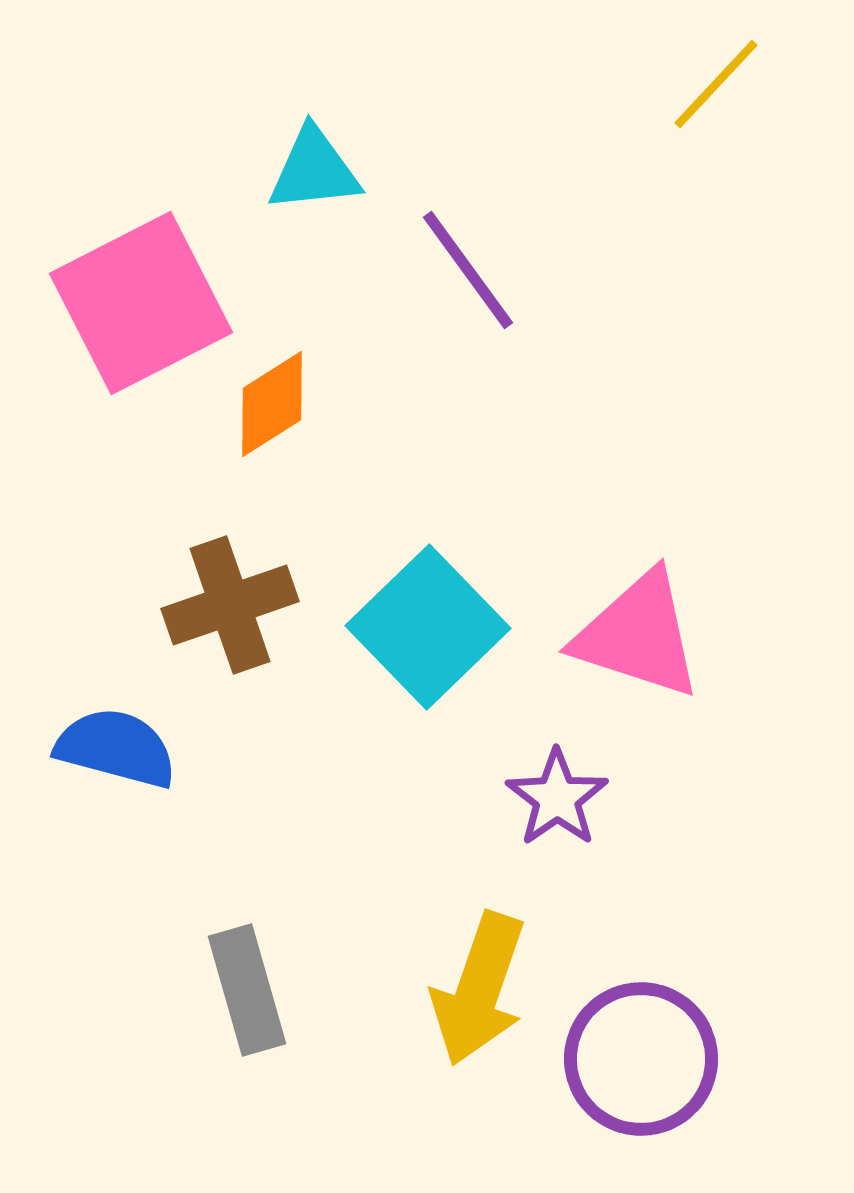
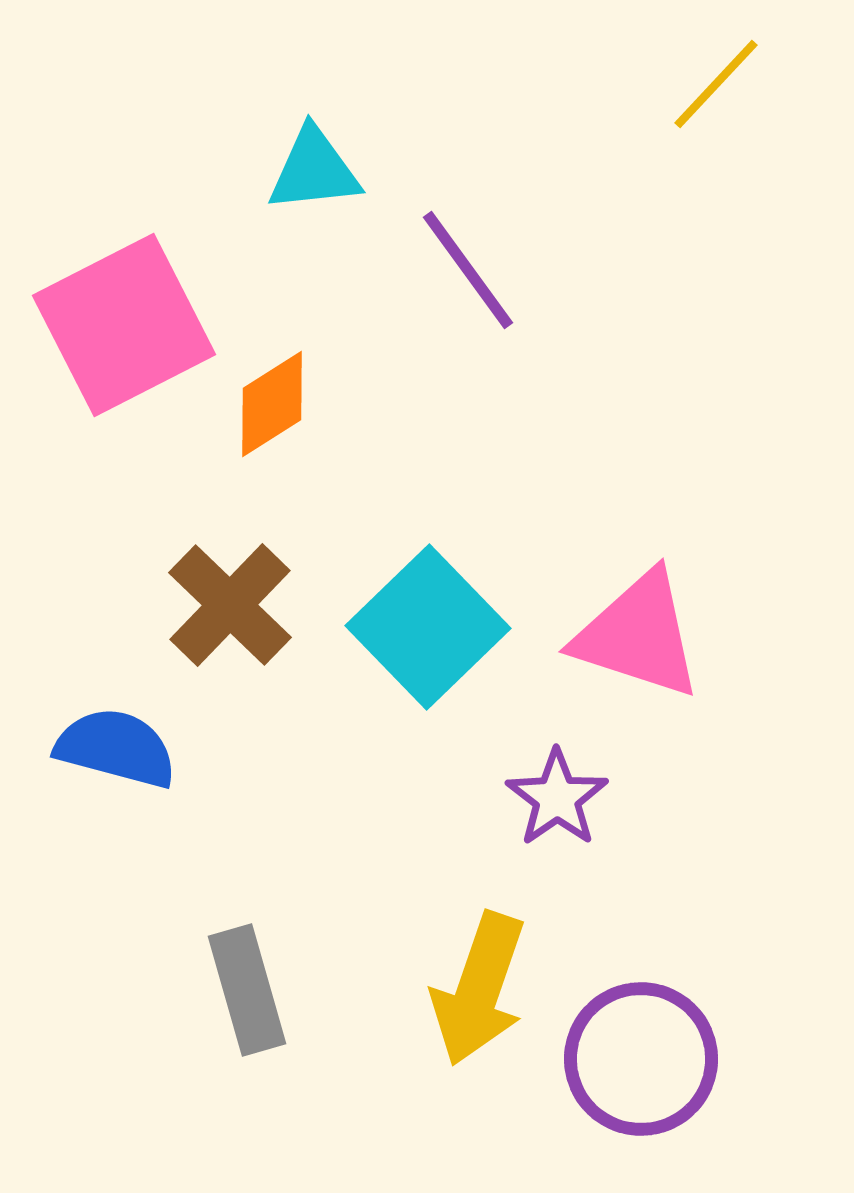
pink square: moved 17 px left, 22 px down
brown cross: rotated 27 degrees counterclockwise
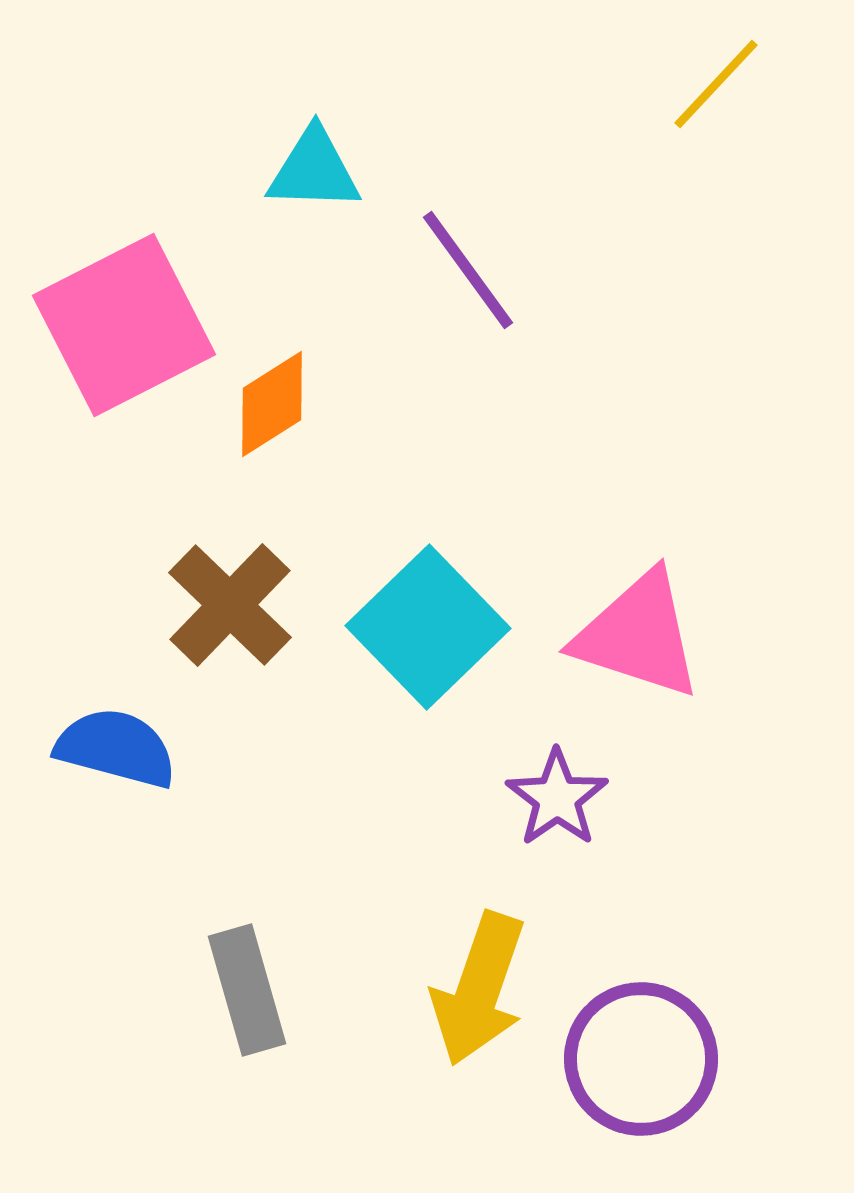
cyan triangle: rotated 8 degrees clockwise
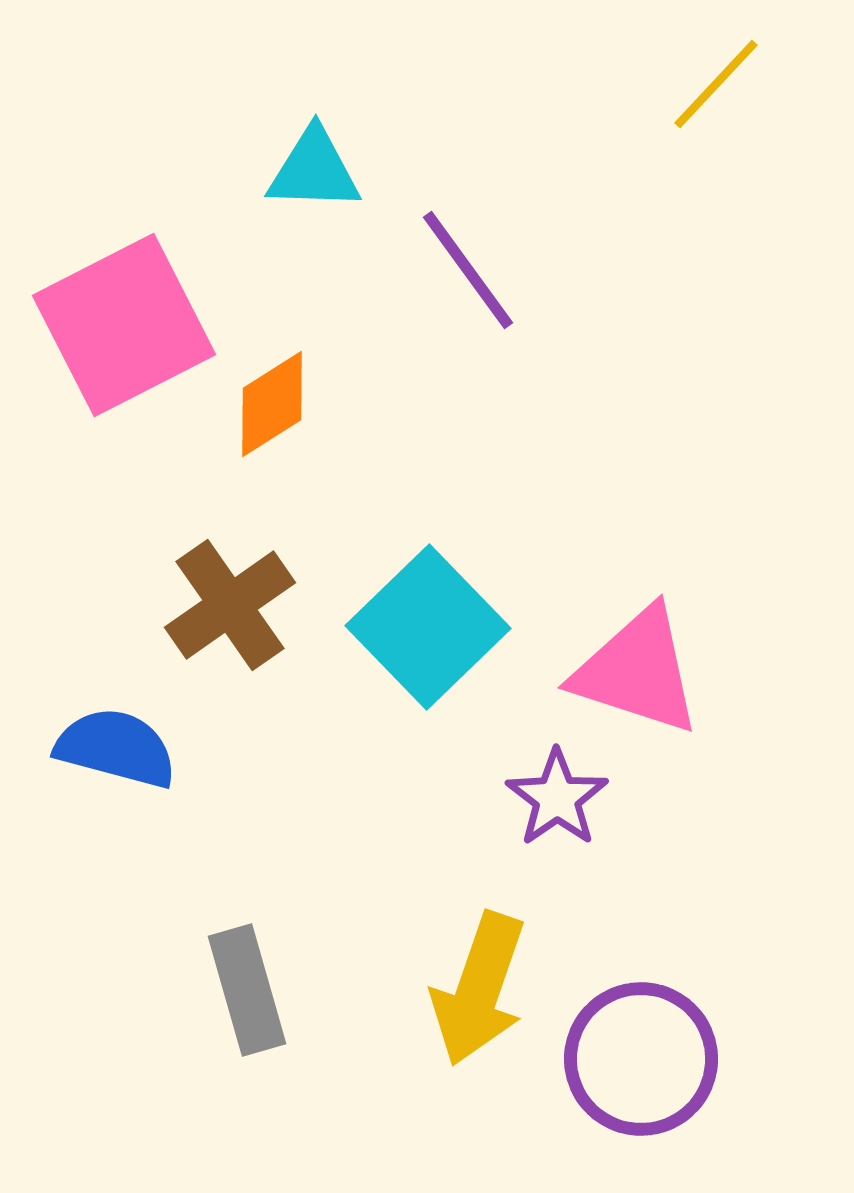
brown cross: rotated 11 degrees clockwise
pink triangle: moved 1 px left, 36 px down
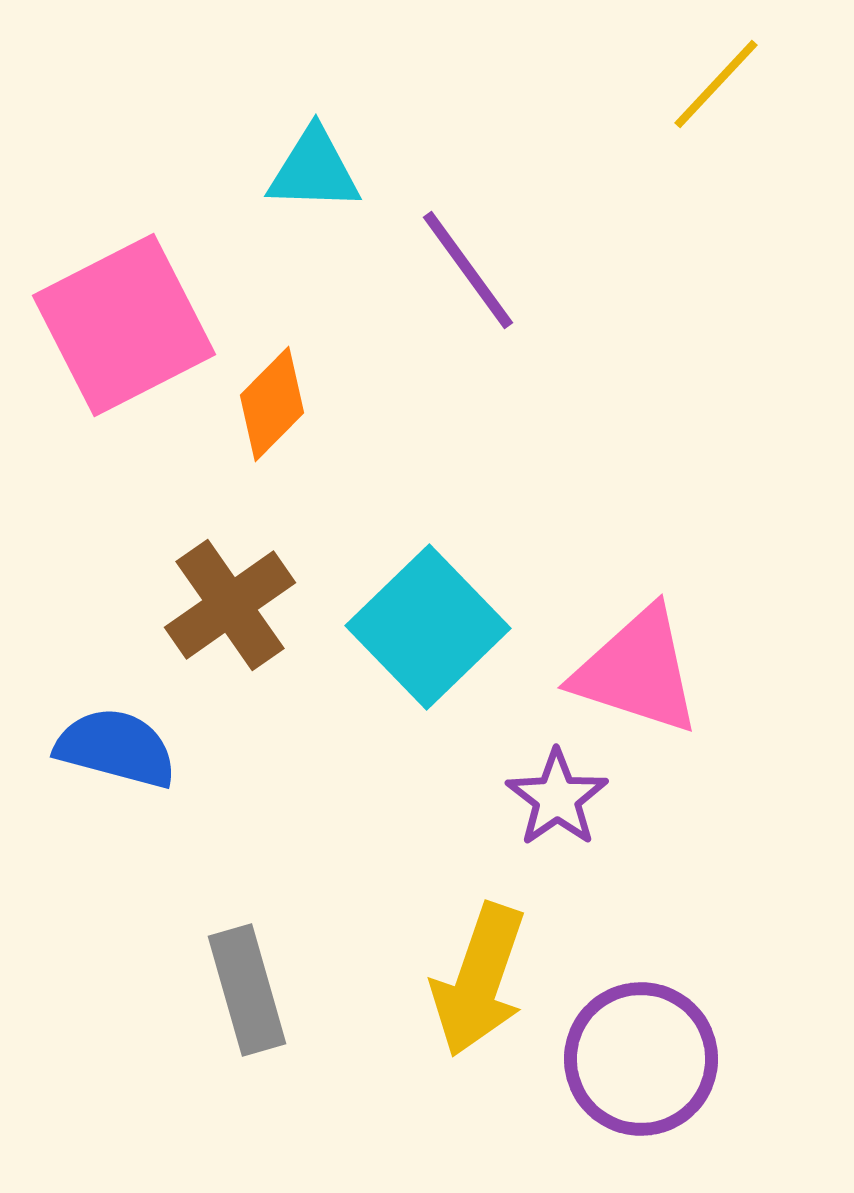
orange diamond: rotated 13 degrees counterclockwise
yellow arrow: moved 9 px up
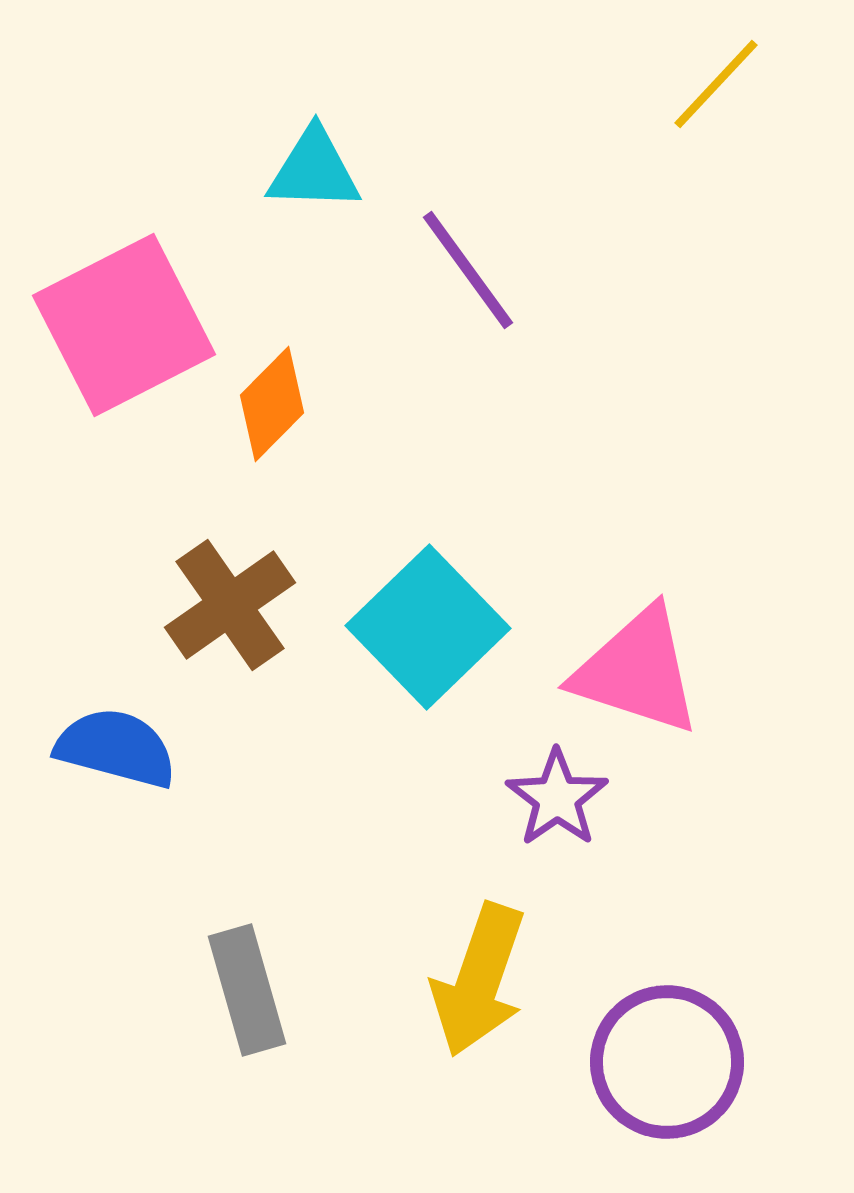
purple circle: moved 26 px right, 3 px down
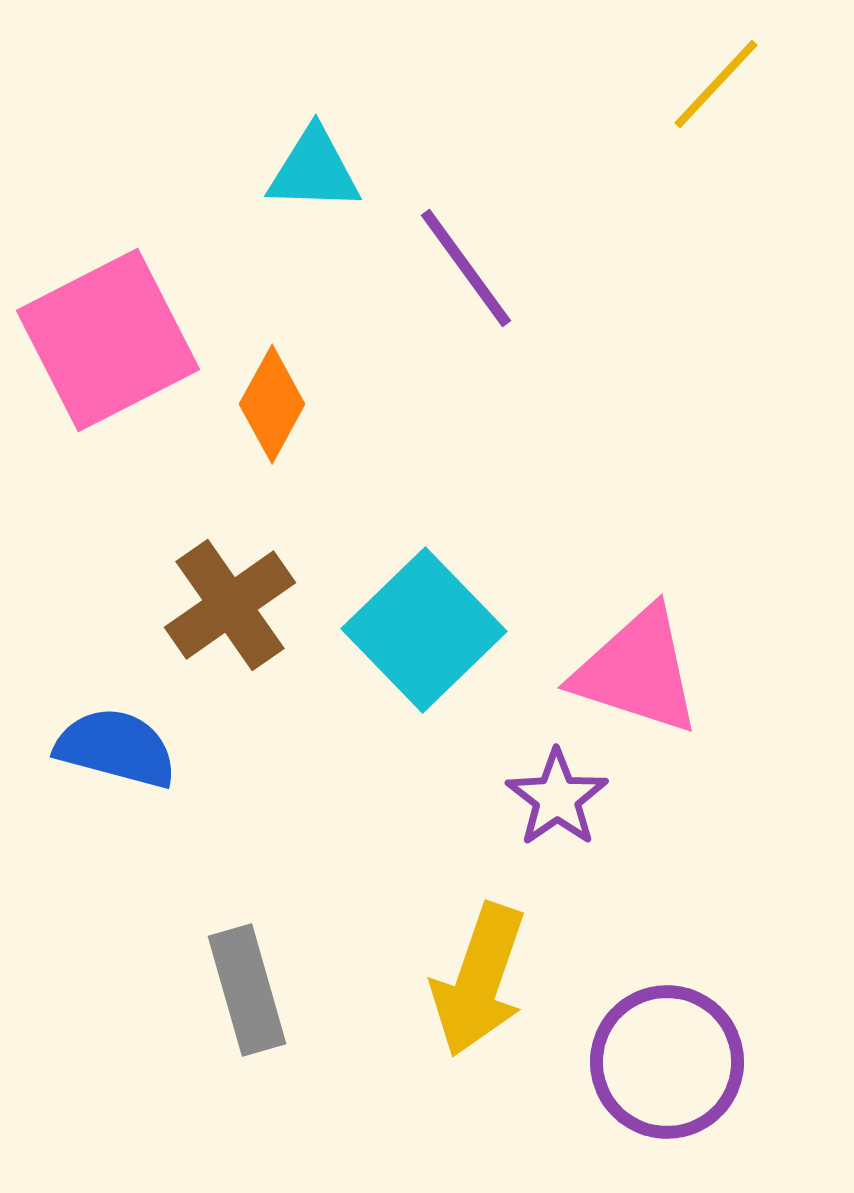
purple line: moved 2 px left, 2 px up
pink square: moved 16 px left, 15 px down
orange diamond: rotated 16 degrees counterclockwise
cyan square: moved 4 px left, 3 px down
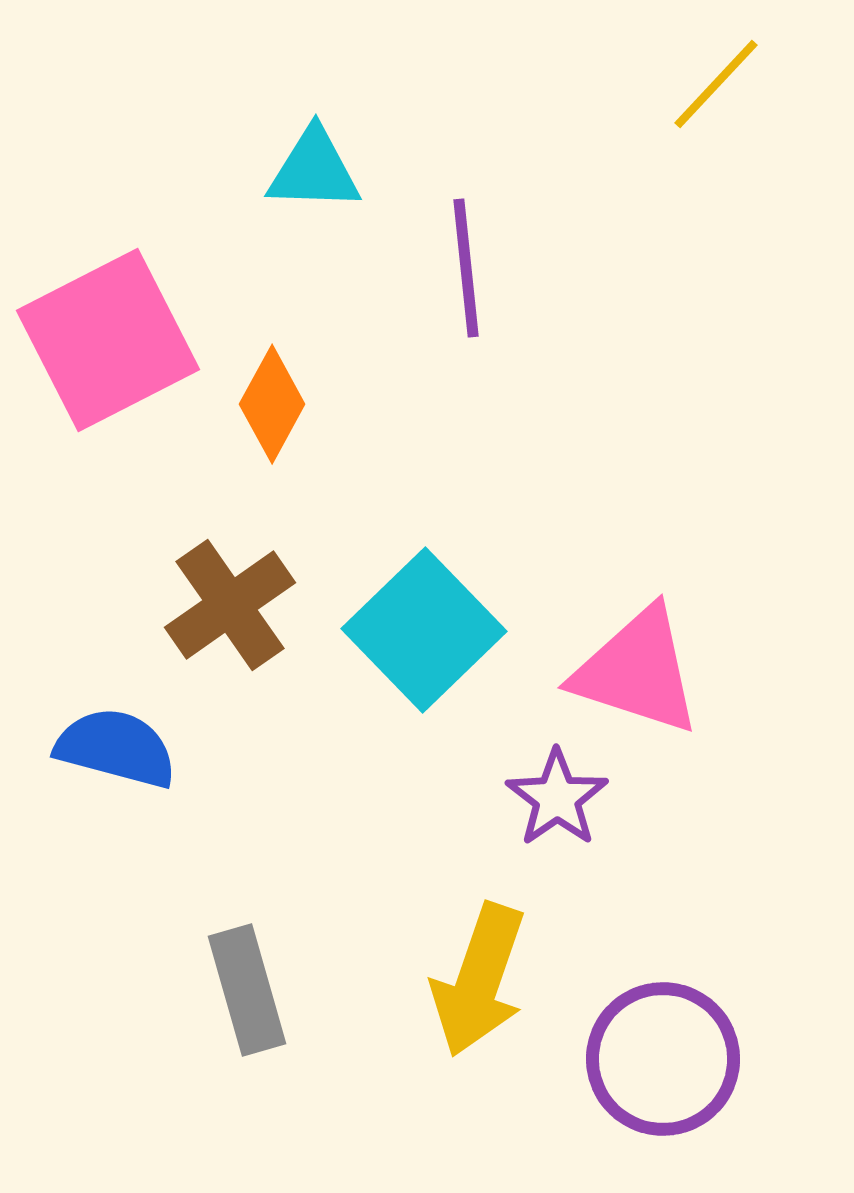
purple line: rotated 30 degrees clockwise
purple circle: moved 4 px left, 3 px up
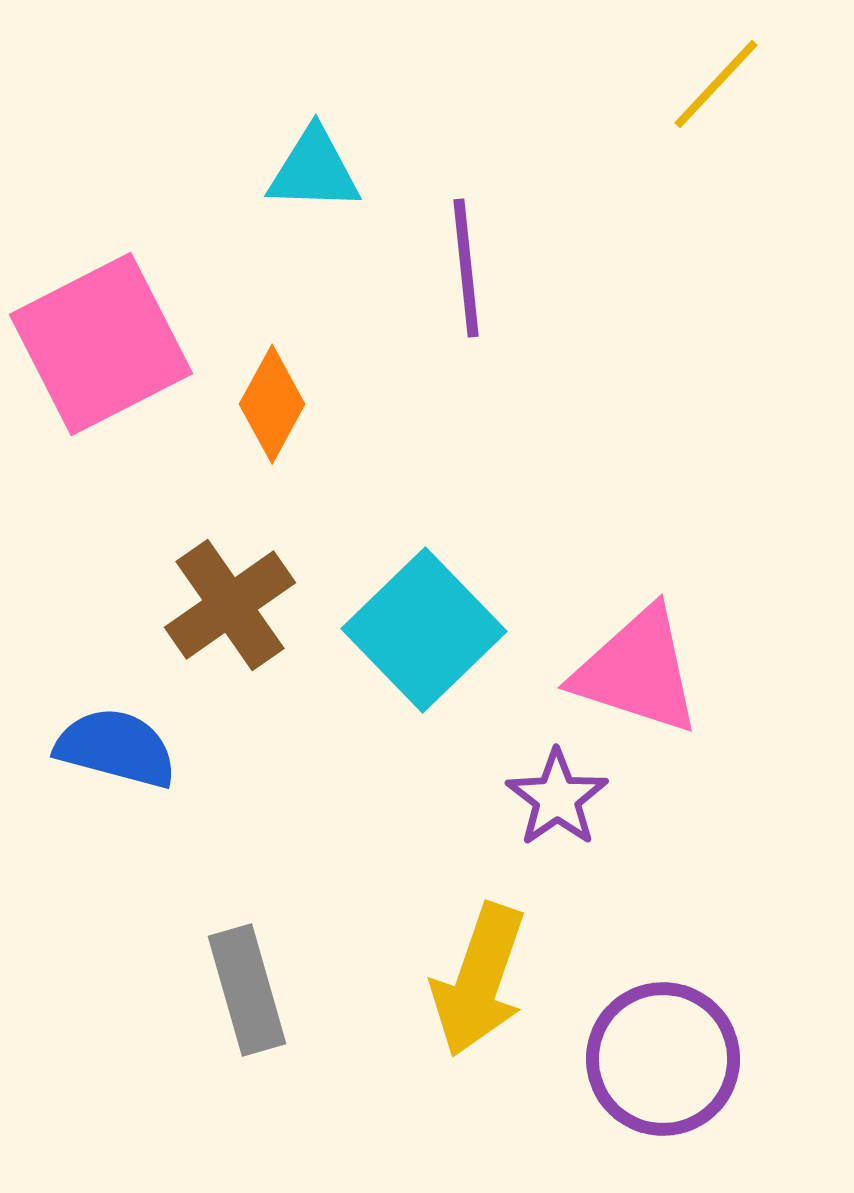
pink square: moved 7 px left, 4 px down
